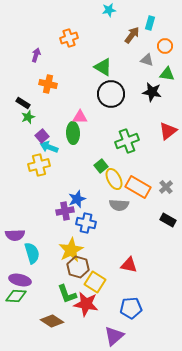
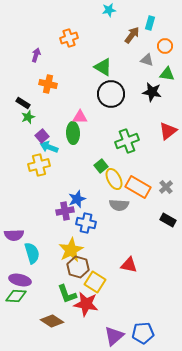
purple semicircle at (15, 235): moved 1 px left
blue pentagon at (131, 308): moved 12 px right, 25 px down
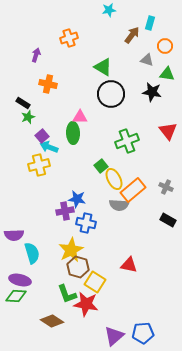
red triangle at (168, 131): rotated 30 degrees counterclockwise
orange rectangle at (138, 187): moved 5 px left, 3 px down; rotated 70 degrees counterclockwise
gray cross at (166, 187): rotated 24 degrees counterclockwise
blue star at (77, 199): rotated 30 degrees clockwise
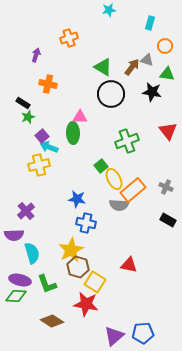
brown arrow at (132, 35): moved 32 px down
purple cross at (65, 211): moved 39 px left; rotated 30 degrees counterclockwise
green L-shape at (67, 294): moved 20 px left, 10 px up
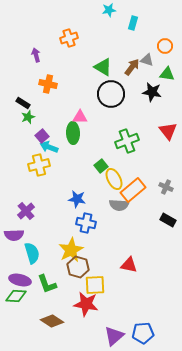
cyan rectangle at (150, 23): moved 17 px left
purple arrow at (36, 55): rotated 32 degrees counterclockwise
yellow square at (95, 282): moved 3 px down; rotated 35 degrees counterclockwise
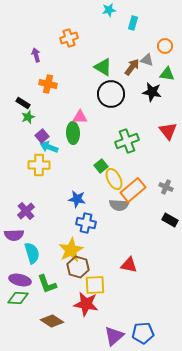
yellow cross at (39, 165): rotated 15 degrees clockwise
black rectangle at (168, 220): moved 2 px right
green diamond at (16, 296): moved 2 px right, 2 px down
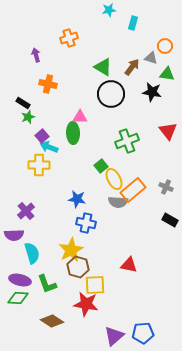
gray triangle at (147, 60): moved 4 px right, 2 px up
gray semicircle at (119, 205): moved 1 px left, 3 px up
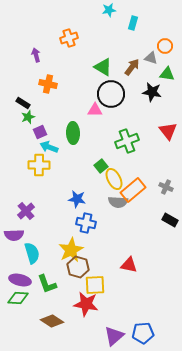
pink triangle at (80, 117): moved 15 px right, 7 px up
purple square at (42, 136): moved 2 px left, 4 px up; rotated 16 degrees clockwise
